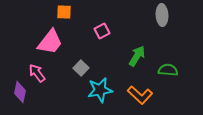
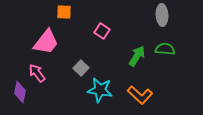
pink square: rotated 28 degrees counterclockwise
pink trapezoid: moved 4 px left
green semicircle: moved 3 px left, 21 px up
cyan star: rotated 20 degrees clockwise
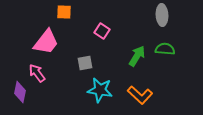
gray square: moved 4 px right, 5 px up; rotated 35 degrees clockwise
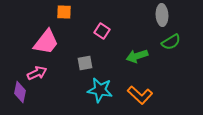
green semicircle: moved 6 px right, 7 px up; rotated 144 degrees clockwise
green arrow: rotated 140 degrees counterclockwise
pink arrow: rotated 102 degrees clockwise
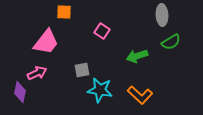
gray square: moved 3 px left, 7 px down
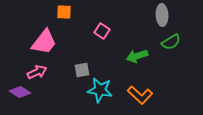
pink trapezoid: moved 2 px left
pink arrow: moved 1 px up
purple diamond: rotated 70 degrees counterclockwise
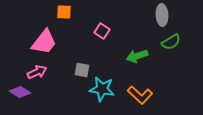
gray square: rotated 21 degrees clockwise
cyan star: moved 2 px right, 1 px up
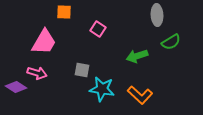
gray ellipse: moved 5 px left
pink square: moved 4 px left, 2 px up
pink trapezoid: rotated 8 degrees counterclockwise
pink arrow: moved 1 px down; rotated 42 degrees clockwise
purple diamond: moved 4 px left, 5 px up
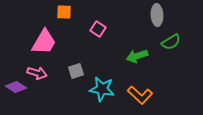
gray square: moved 6 px left, 1 px down; rotated 28 degrees counterclockwise
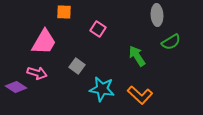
green arrow: rotated 75 degrees clockwise
gray square: moved 1 px right, 5 px up; rotated 35 degrees counterclockwise
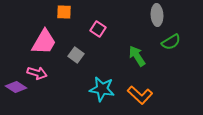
gray square: moved 1 px left, 11 px up
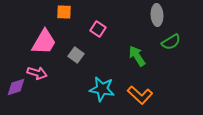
purple diamond: rotated 50 degrees counterclockwise
